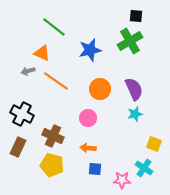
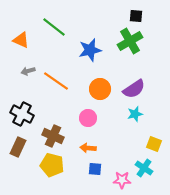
orange triangle: moved 21 px left, 13 px up
purple semicircle: rotated 80 degrees clockwise
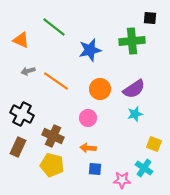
black square: moved 14 px right, 2 px down
green cross: moved 2 px right; rotated 25 degrees clockwise
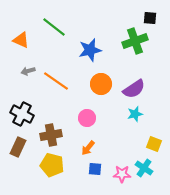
green cross: moved 3 px right; rotated 15 degrees counterclockwise
orange circle: moved 1 px right, 5 px up
pink circle: moved 1 px left
brown cross: moved 2 px left, 1 px up; rotated 35 degrees counterclockwise
orange arrow: rotated 56 degrees counterclockwise
pink star: moved 6 px up
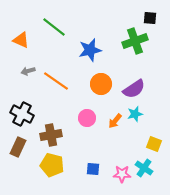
orange arrow: moved 27 px right, 27 px up
blue square: moved 2 px left
